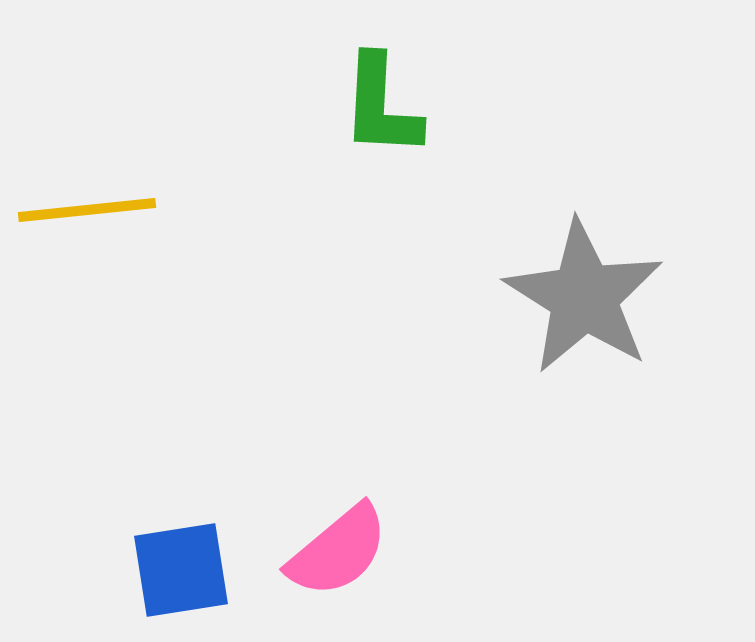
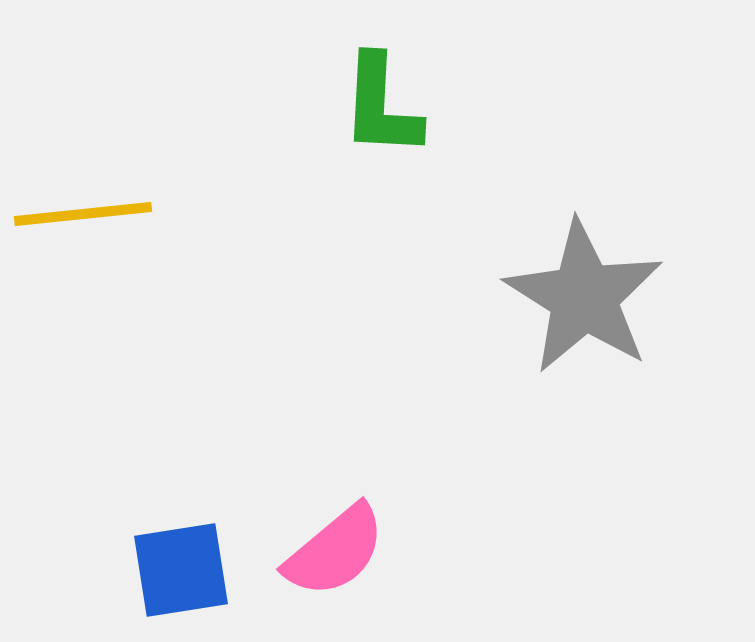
yellow line: moved 4 px left, 4 px down
pink semicircle: moved 3 px left
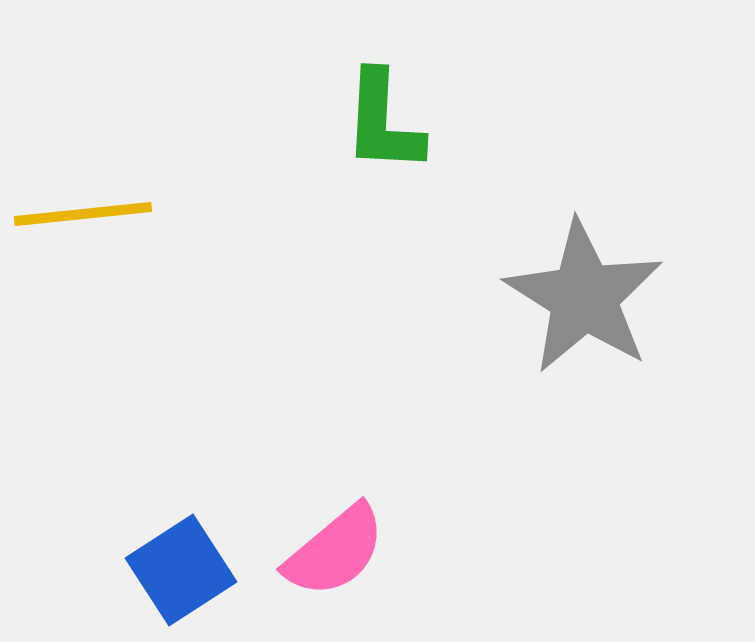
green L-shape: moved 2 px right, 16 px down
blue square: rotated 24 degrees counterclockwise
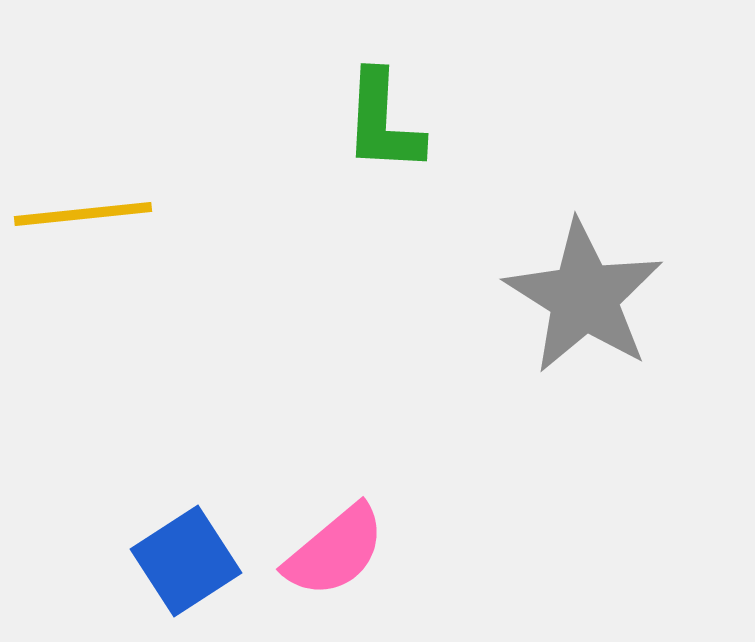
blue square: moved 5 px right, 9 px up
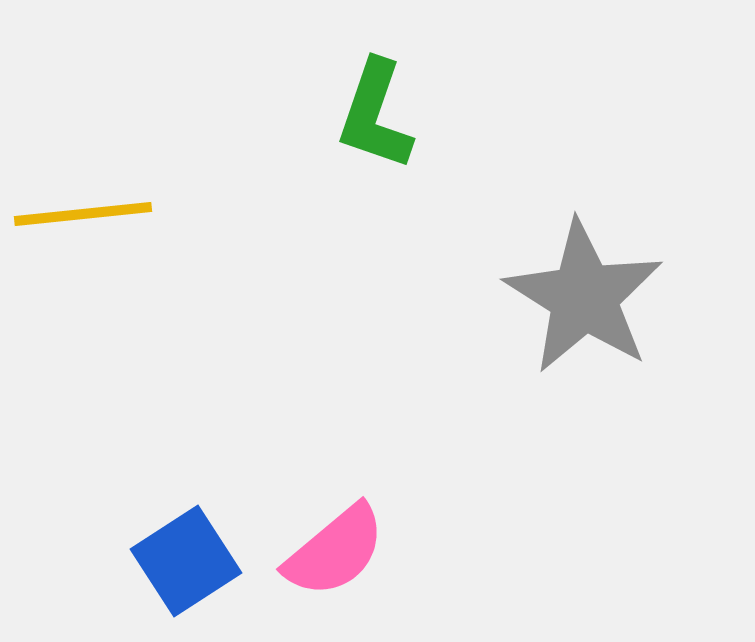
green L-shape: moved 8 px left, 7 px up; rotated 16 degrees clockwise
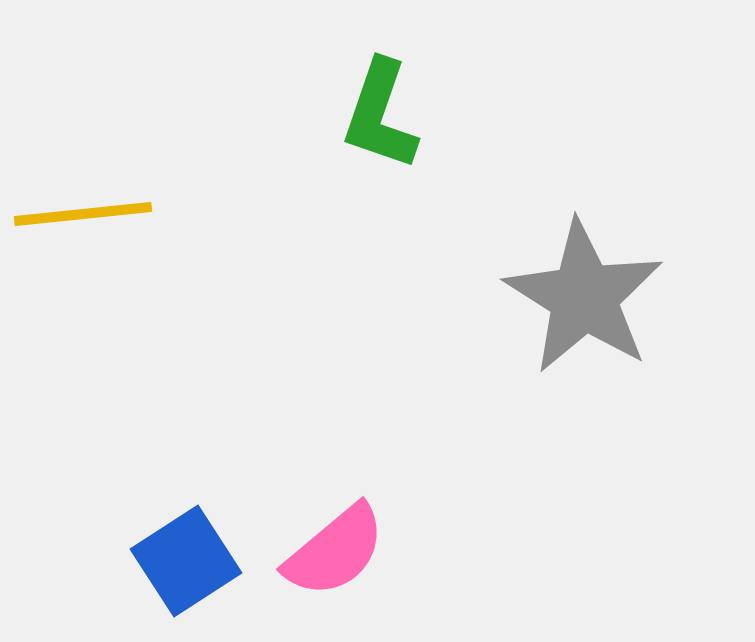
green L-shape: moved 5 px right
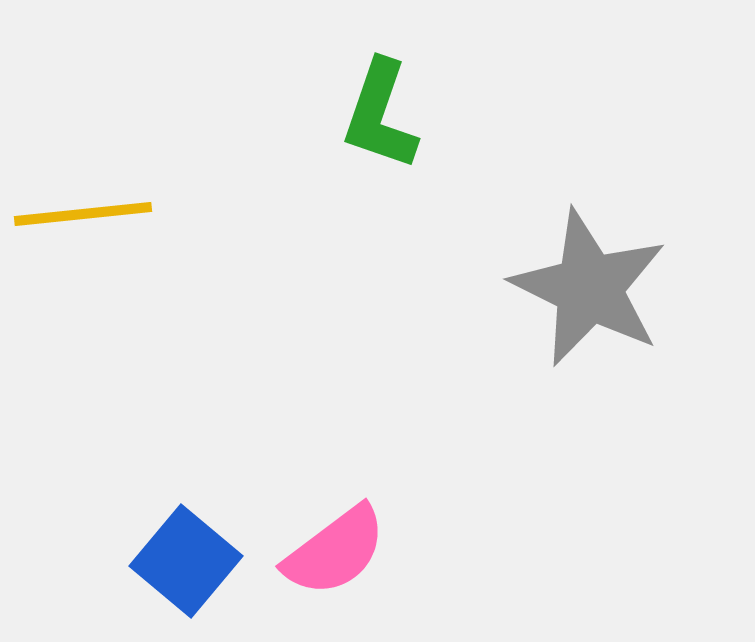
gray star: moved 5 px right, 9 px up; rotated 6 degrees counterclockwise
pink semicircle: rotated 3 degrees clockwise
blue square: rotated 17 degrees counterclockwise
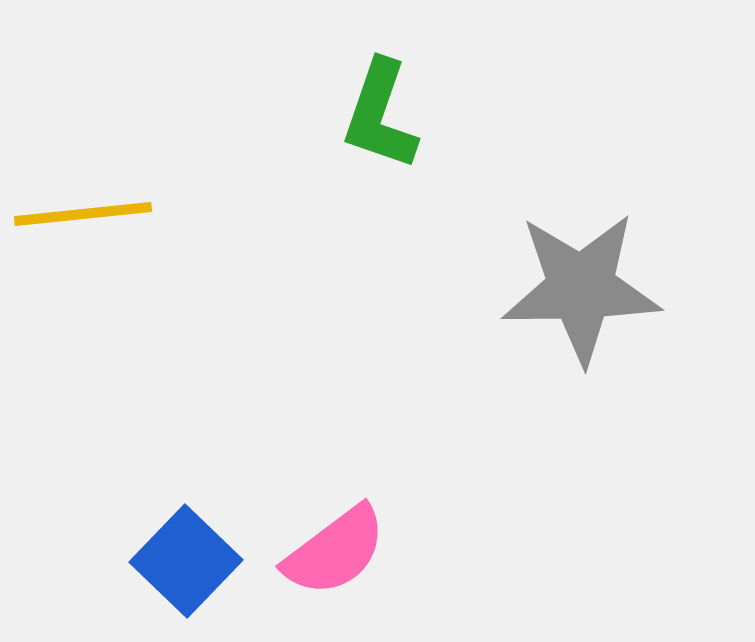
gray star: moved 8 px left; rotated 27 degrees counterclockwise
blue square: rotated 4 degrees clockwise
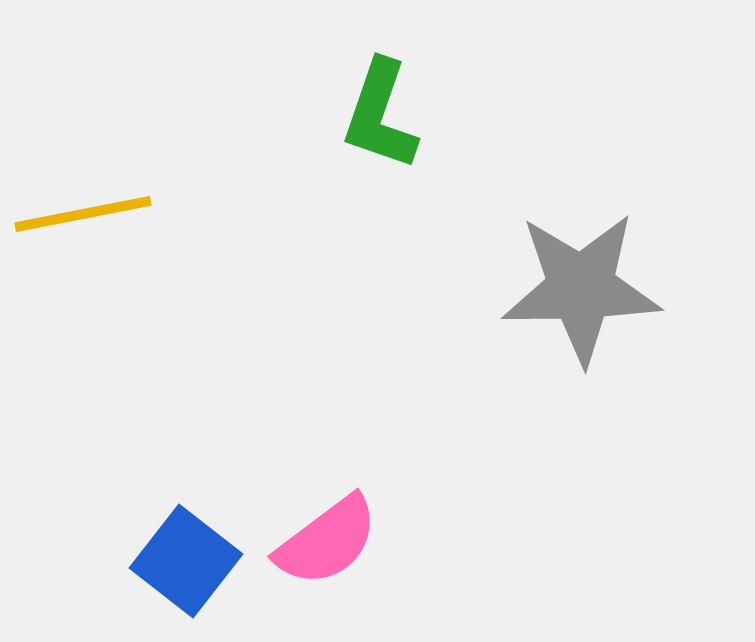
yellow line: rotated 5 degrees counterclockwise
pink semicircle: moved 8 px left, 10 px up
blue square: rotated 6 degrees counterclockwise
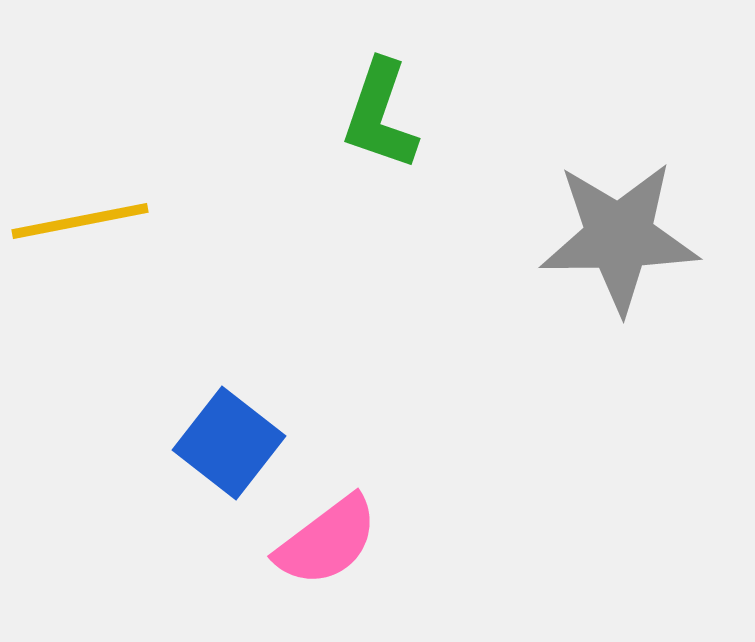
yellow line: moved 3 px left, 7 px down
gray star: moved 38 px right, 51 px up
blue square: moved 43 px right, 118 px up
